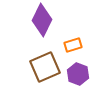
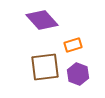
purple diamond: rotated 68 degrees counterclockwise
brown square: rotated 16 degrees clockwise
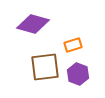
purple diamond: moved 9 px left, 4 px down; rotated 32 degrees counterclockwise
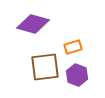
orange rectangle: moved 2 px down
purple hexagon: moved 1 px left, 1 px down
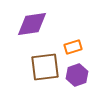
purple diamond: moved 1 px left; rotated 24 degrees counterclockwise
purple hexagon: rotated 20 degrees clockwise
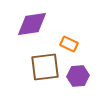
orange rectangle: moved 4 px left, 3 px up; rotated 42 degrees clockwise
purple hexagon: moved 1 px right, 1 px down; rotated 15 degrees clockwise
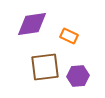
orange rectangle: moved 8 px up
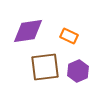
purple diamond: moved 4 px left, 7 px down
purple hexagon: moved 5 px up; rotated 20 degrees counterclockwise
